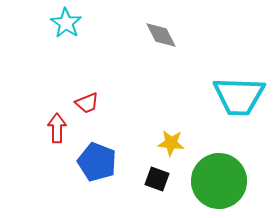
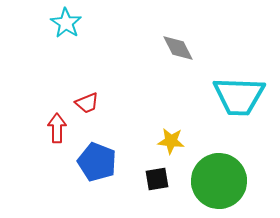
gray diamond: moved 17 px right, 13 px down
yellow star: moved 2 px up
black square: rotated 30 degrees counterclockwise
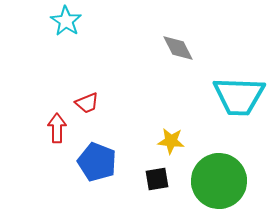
cyan star: moved 2 px up
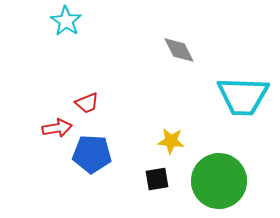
gray diamond: moved 1 px right, 2 px down
cyan trapezoid: moved 4 px right
red arrow: rotated 80 degrees clockwise
blue pentagon: moved 5 px left, 8 px up; rotated 18 degrees counterclockwise
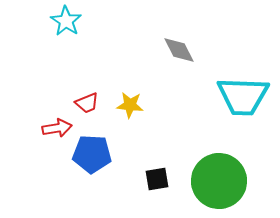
yellow star: moved 41 px left, 36 px up
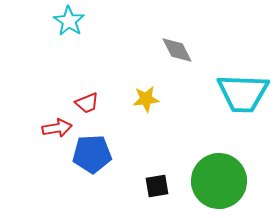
cyan star: moved 3 px right
gray diamond: moved 2 px left
cyan trapezoid: moved 3 px up
yellow star: moved 16 px right, 6 px up; rotated 12 degrees counterclockwise
blue pentagon: rotated 6 degrees counterclockwise
black square: moved 7 px down
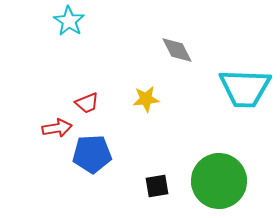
cyan trapezoid: moved 2 px right, 5 px up
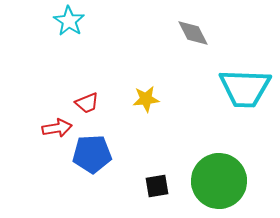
gray diamond: moved 16 px right, 17 px up
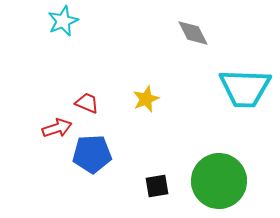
cyan star: moved 6 px left; rotated 16 degrees clockwise
yellow star: rotated 16 degrees counterclockwise
red trapezoid: rotated 135 degrees counterclockwise
red arrow: rotated 8 degrees counterclockwise
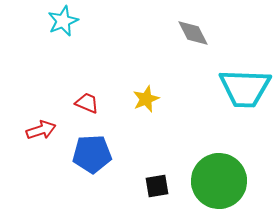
red arrow: moved 16 px left, 2 px down
